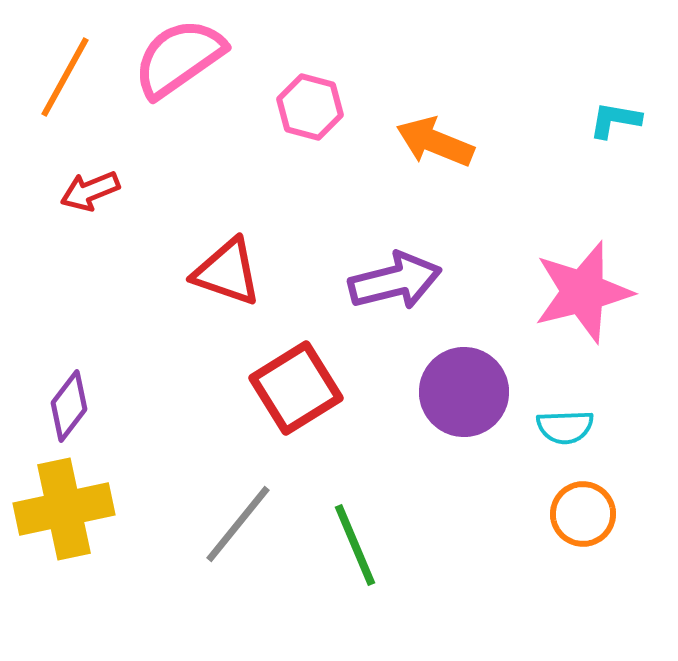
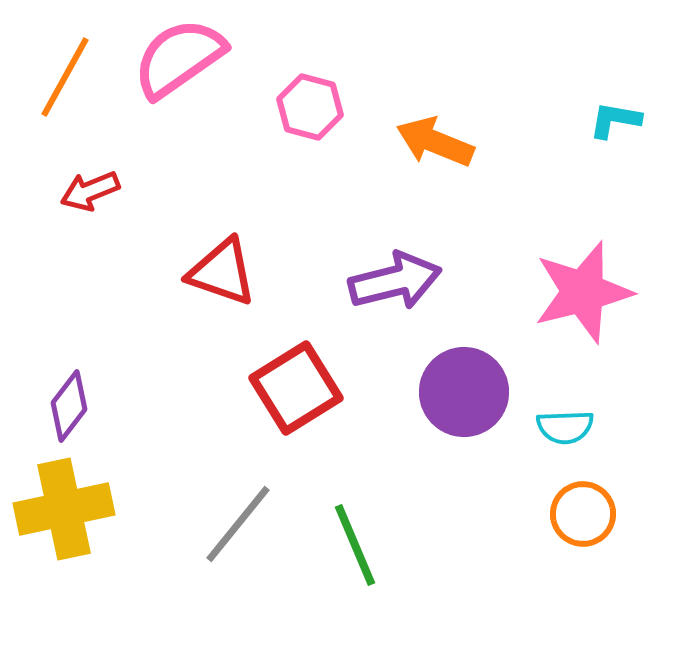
red triangle: moved 5 px left
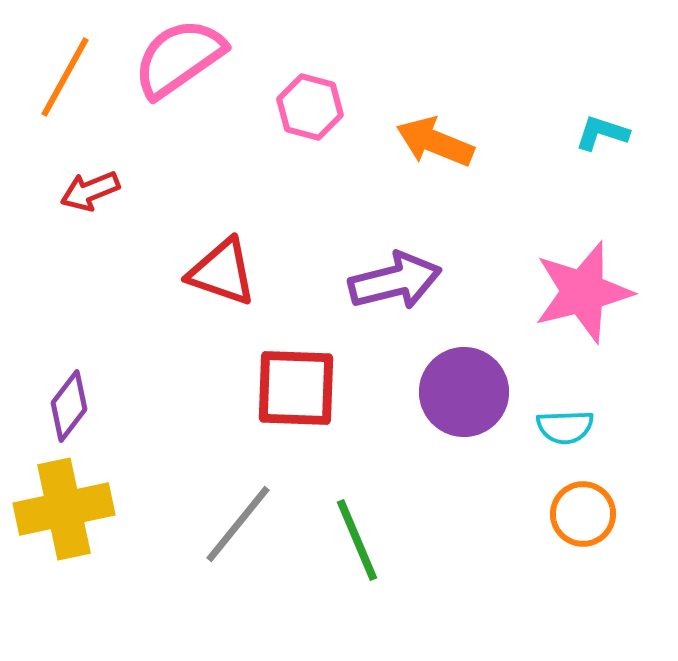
cyan L-shape: moved 13 px left, 13 px down; rotated 8 degrees clockwise
red square: rotated 34 degrees clockwise
green line: moved 2 px right, 5 px up
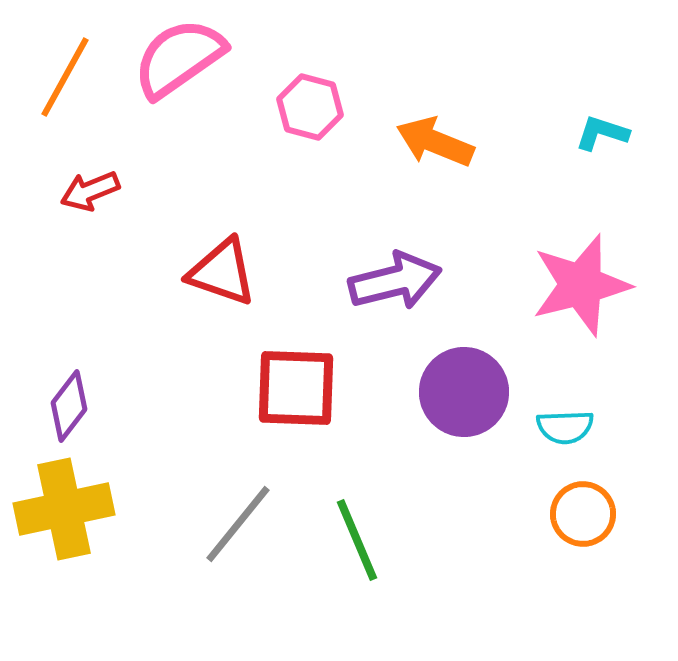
pink star: moved 2 px left, 7 px up
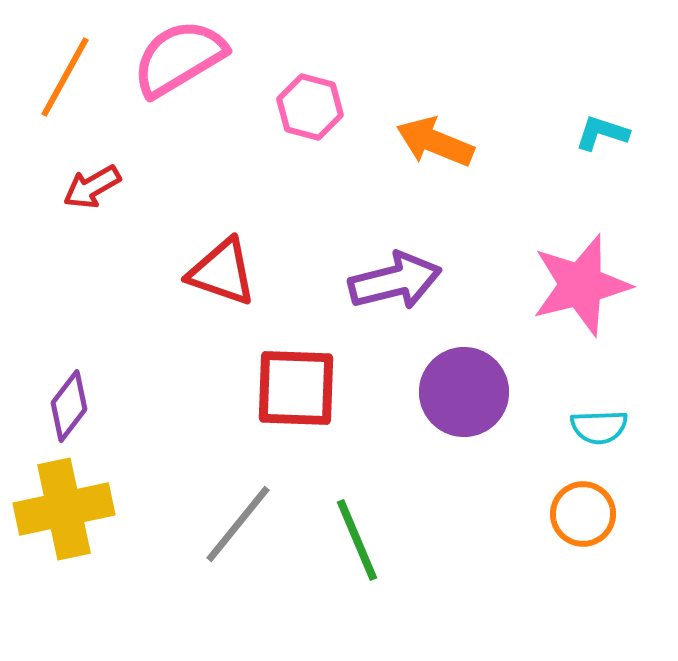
pink semicircle: rotated 4 degrees clockwise
red arrow: moved 2 px right, 4 px up; rotated 8 degrees counterclockwise
cyan semicircle: moved 34 px right
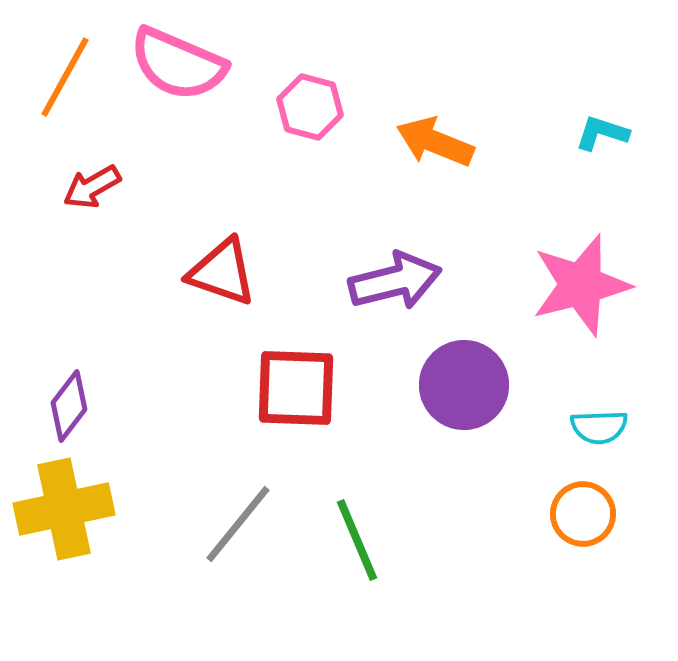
pink semicircle: moved 1 px left, 6 px down; rotated 126 degrees counterclockwise
purple circle: moved 7 px up
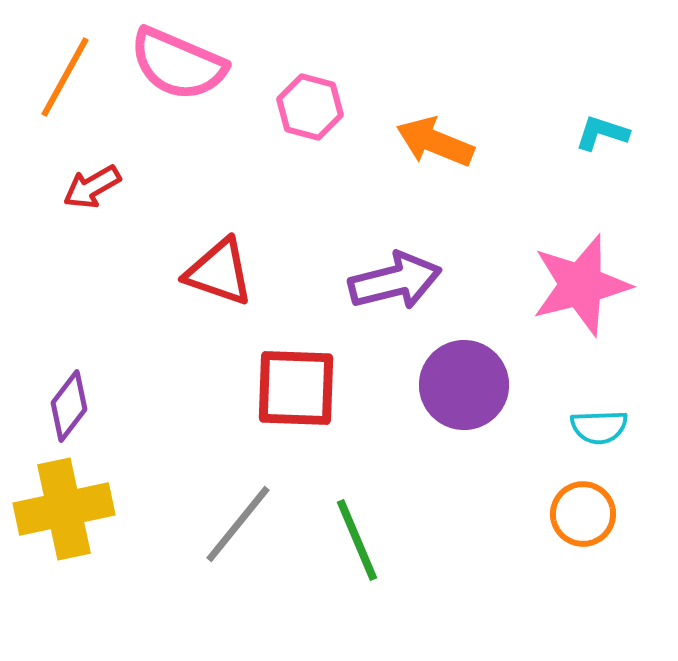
red triangle: moved 3 px left
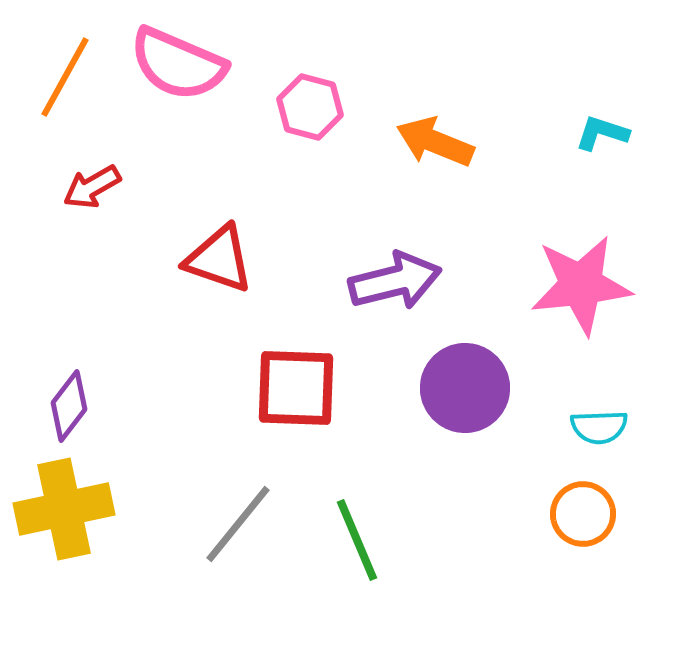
red triangle: moved 13 px up
pink star: rotated 8 degrees clockwise
purple circle: moved 1 px right, 3 px down
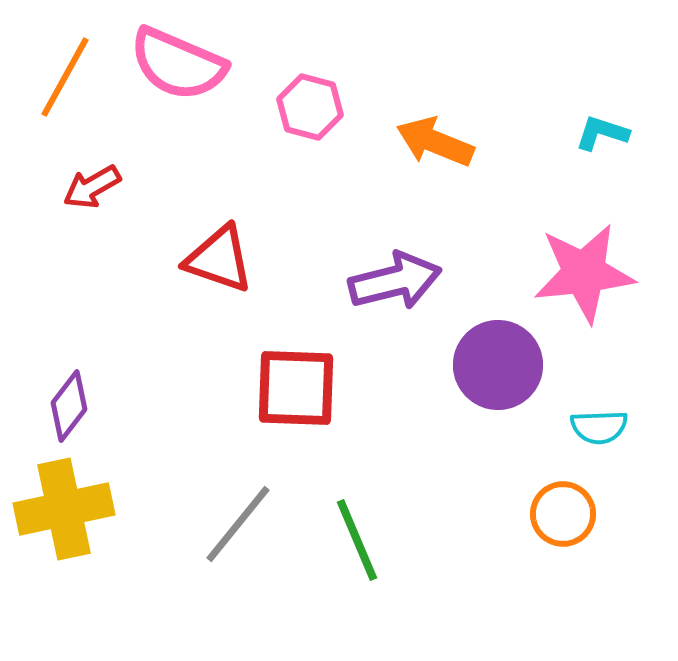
pink star: moved 3 px right, 12 px up
purple circle: moved 33 px right, 23 px up
orange circle: moved 20 px left
